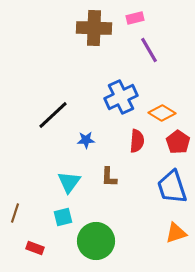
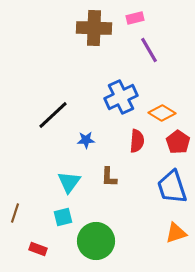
red rectangle: moved 3 px right, 1 px down
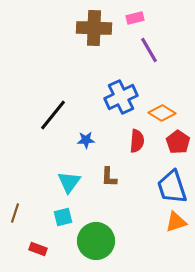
black line: rotated 8 degrees counterclockwise
orange triangle: moved 11 px up
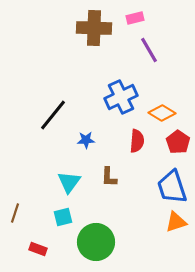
green circle: moved 1 px down
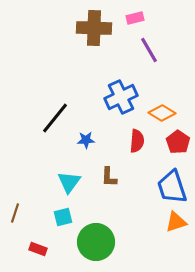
black line: moved 2 px right, 3 px down
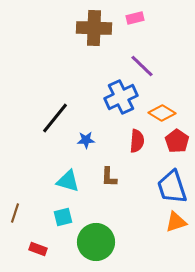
purple line: moved 7 px left, 16 px down; rotated 16 degrees counterclockwise
red pentagon: moved 1 px left, 1 px up
cyan triangle: moved 1 px left, 1 px up; rotated 50 degrees counterclockwise
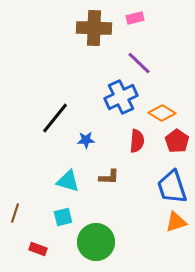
purple line: moved 3 px left, 3 px up
brown L-shape: rotated 90 degrees counterclockwise
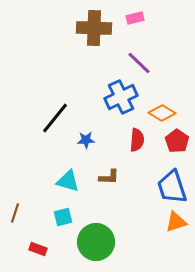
red semicircle: moved 1 px up
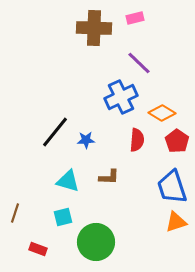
black line: moved 14 px down
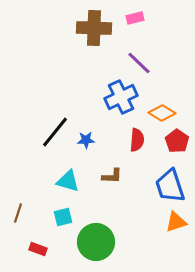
brown L-shape: moved 3 px right, 1 px up
blue trapezoid: moved 2 px left, 1 px up
brown line: moved 3 px right
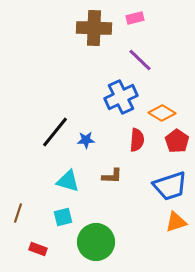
purple line: moved 1 px right, 3 px up
blue trapezoid: rotated 90 degrees counterclockwise
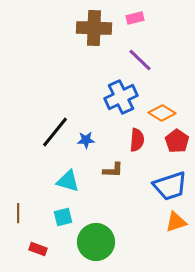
brown L-shape: moved 1 px right, 6 px up
brown line: rotated 18 degrees counterclockwise
